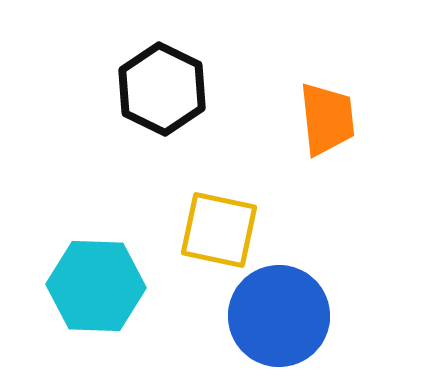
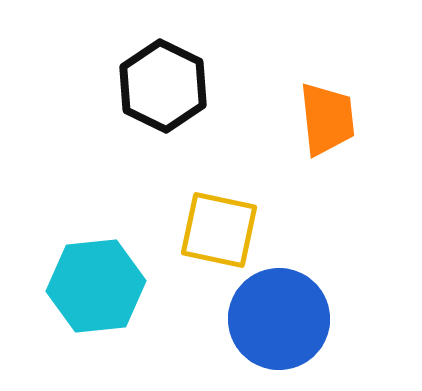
black hexagon: moved 1 px right, 3 px up
cyan hexagon: rotated 8 degrees counterclockwise
blue circle: moved 3 px down
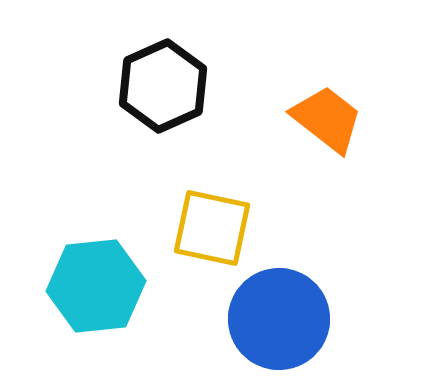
black hexagon: rotated 10 degrees clockwise
orange trapezoid: rotated 46 degrees counterclockwise
yellow square: moved 7 px left, 2 px up
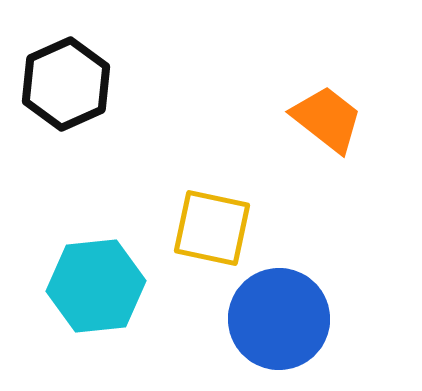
black hexagon: moved 97 px left, 2 px up
